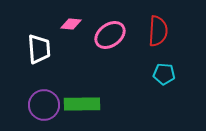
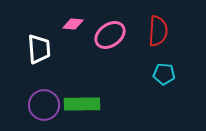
pink diamond: moved 2 px right
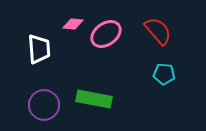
red semicircle: rotated 44 degrees counterclockwise
pink ellipse: moved 4 px left, 1 px up
green rectangle: moved 12 px right, 5 px up; rotated 12 degrees clockwise
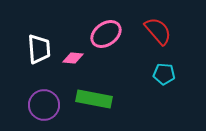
pink diamond: moved 34 px down
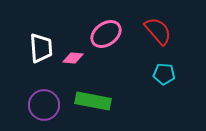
white trapezoid: moved 2 px right, 1 px up
green rectangle: moved 1 px left, 2 px down
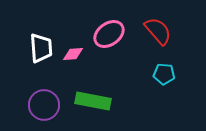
pink ellipse: moved 3 px right
pink diamond: moved 4 px up; rotated 10 degrees counterclockwise
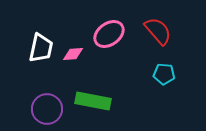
white trapezoid: rotated 16 degrees clockwise
purple circle: moved 3 px right, 4 px down
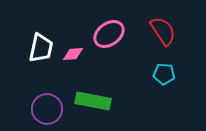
red semicircle: moved 5 px right; rotated 8 degrees clockwise
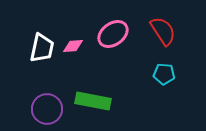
pink ellipse: moved 4 px right
white trapezoid: moved 1 px right
pink diamond: moved 8 px up
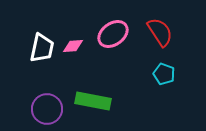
red semicircle: moved 3 px left, 1 px down
cyan pentagon: rotated 15 degrees clockwise
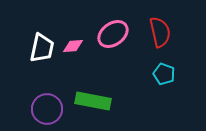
red semicircle: rotated 20 degrees clockwise
